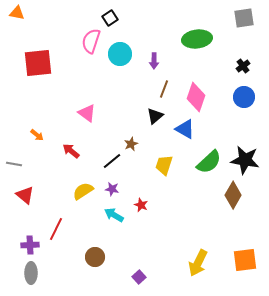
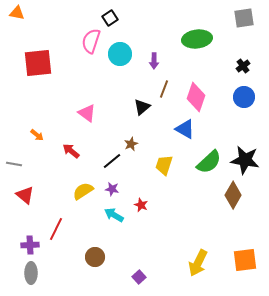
black triangle: moved 13 px left, 9 px up
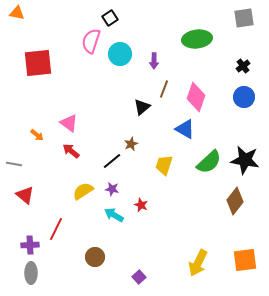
pink triangle: moved 18 px left, 10 px down
brown diamond: moved 2 px right, 6 px down; rotated 8 degrees clockwise
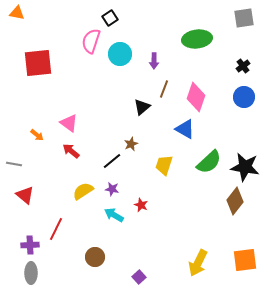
black star: moved 7 px down
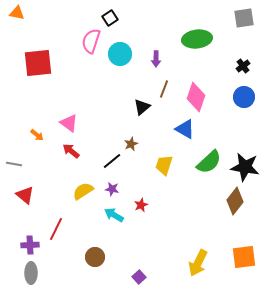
purple arrow: moved 2 px right, 2 px up
red star: rotated 24 degrees clockwise
orange square: moved 1 px left, 3 px up
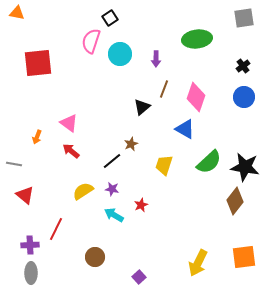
orange arrow: moved 2 px down; rotated 72 degrees clockwise
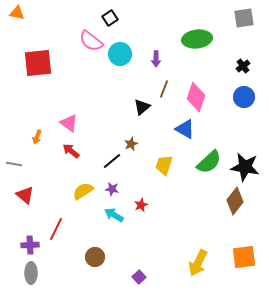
pink semicircle: rotated 70 degrees counterclockwise
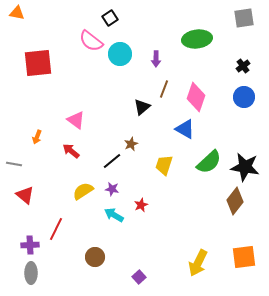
pink triangle: moved 7 px right, 3 px up
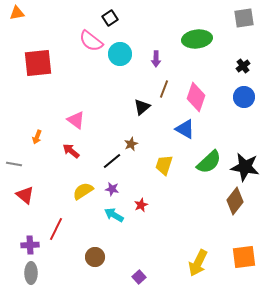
orange triangle: rotated 21 degrees counterclockwise
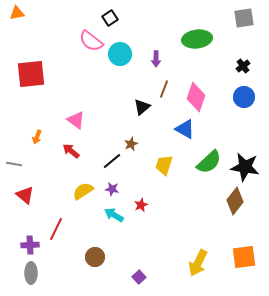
red square: moved 7 px left, 11 px down
